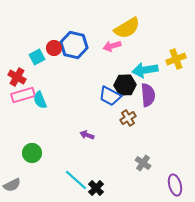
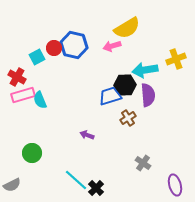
blue trapezoid: rotated 135 degrees clockwise
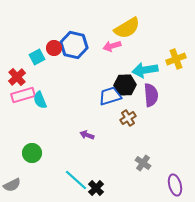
red cross: rotated 18 degrees clockwise
purple semicircle: moved 3 px right
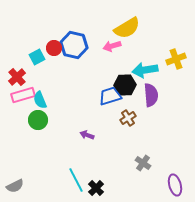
green circle: moved 6 px right, 33 px up
cyan line: rotated 20 degrees clockwise
gray semicircle: moved 3 px right, 1 px down
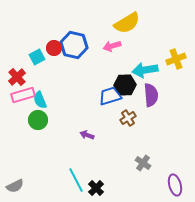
yellow semicircle: moved 5 px up
